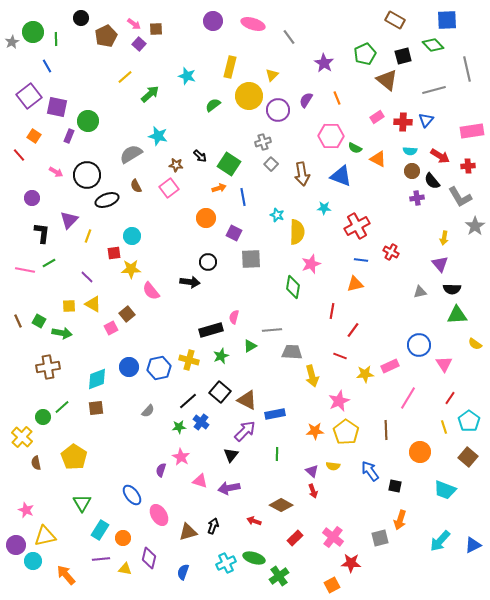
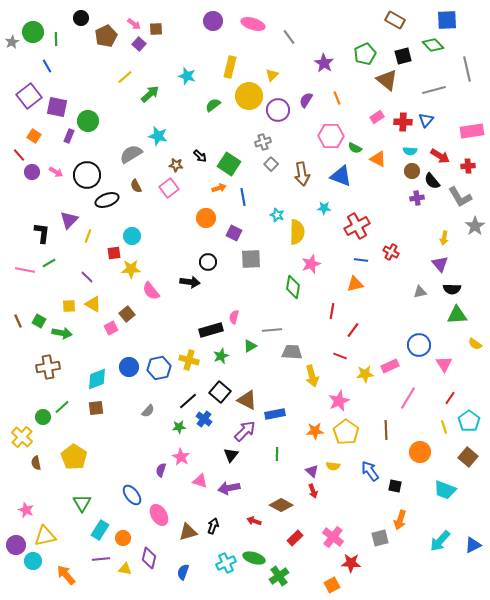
purple circle at (32, 198): moved 26 px up
blue cross at (201, 422): moved 3 px right, 3 px up
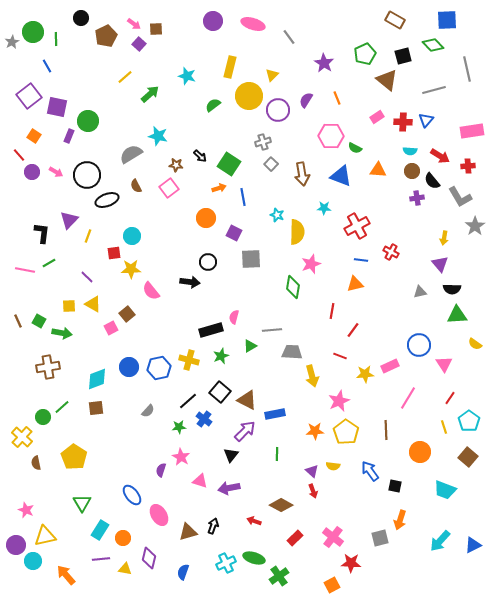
orange triangle at (378, 159): moved 11 px down; rotated 24 degrees counterclockwise
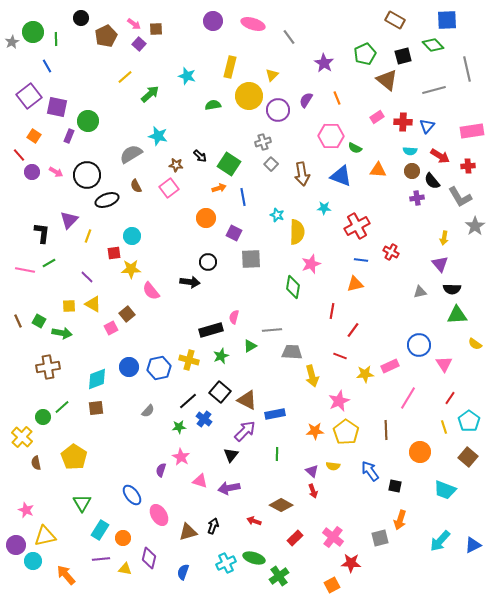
green semicircle at (213, 105): rotated 28 degrees clockwise
blue triangle at (426, 120): moved 1 px right, 6 px down
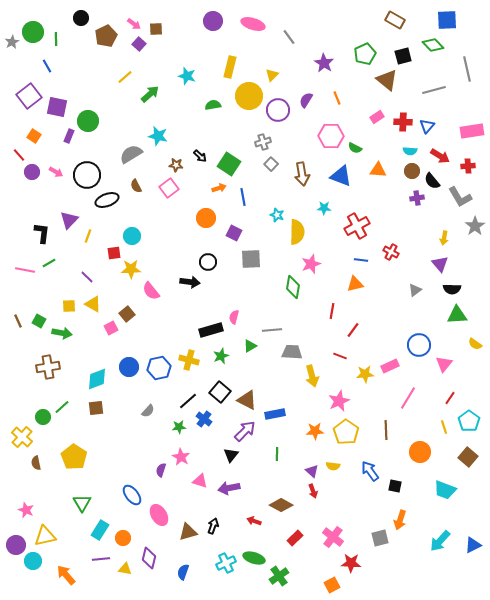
gray triangle at (420, 292): moved 5 px left, 2 px up; rotated 24 degrees counterclockwise
pink triangle at (444, 364): rotated 12 degrees clockwise
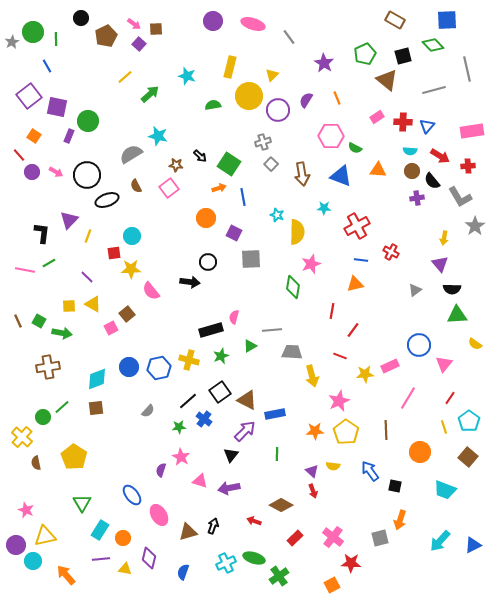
black square at (220, 392): rotated 15 degrees clockwise
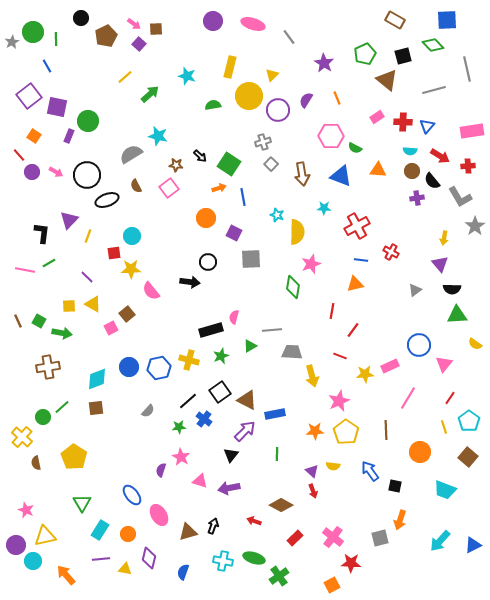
orange circle at (123, 538): moved 5 px right, 4 px up
cyan cross at (226, 563): moved 3 px left, 2 px up; rotated 36 degrees clockwise
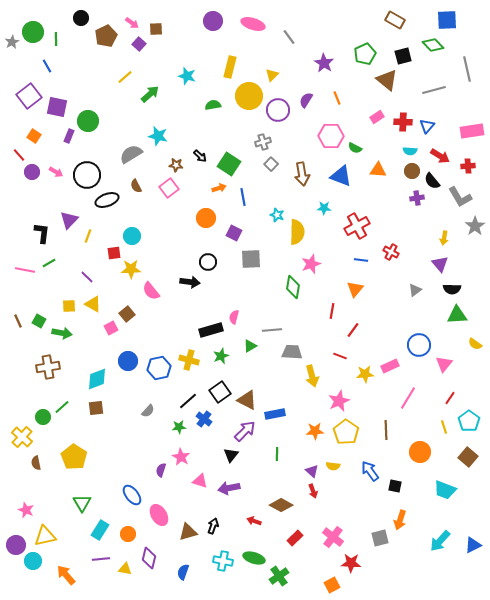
pink arrow at (134, 24): moved 2 px left, 1 px up
orange triangle at (355, 284): moved 5 px down; rotated 36 degrees counterclockwise
blue circle at (129, 367): moved 1 px left, 6 px up
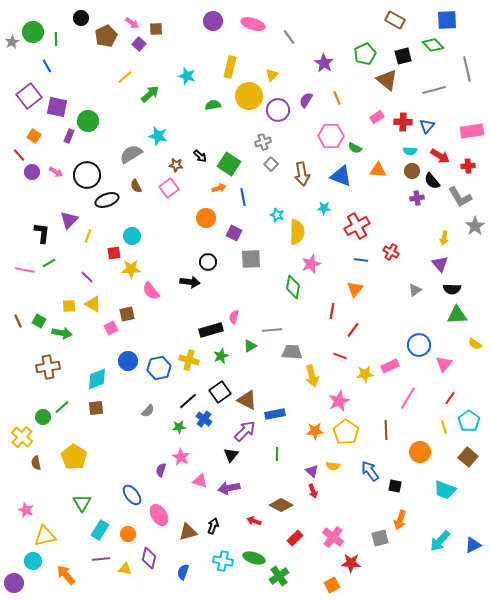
brown square at (127, 314): rotated 28 degrees clockwise
purple circle at (16, 545): moved 2 px left, 38 px down
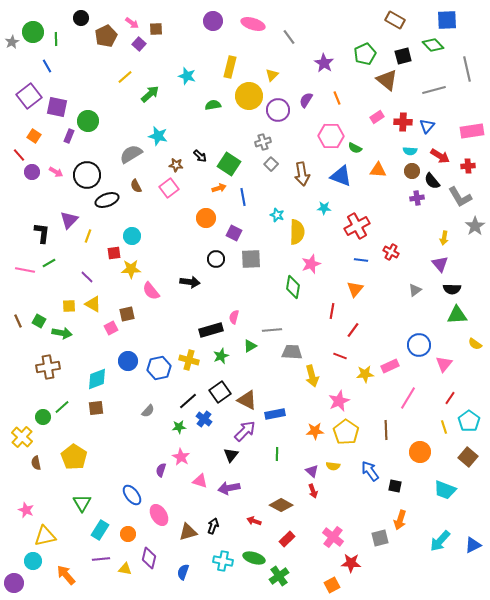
black circle at (208, 262): moved 8 px right, 3 px up
red rectangle at (295, 538): moved 8 px left, 1 px down
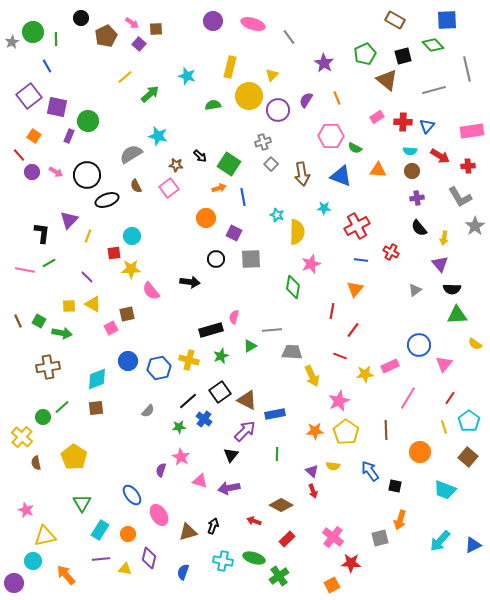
black semicircle at (432, 181): moved 13 px left, 47 px down
yellow arrow at (312, 376): rotated 10 degrees counterclockwise
